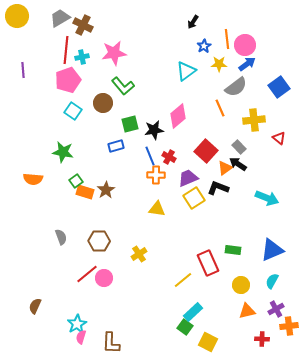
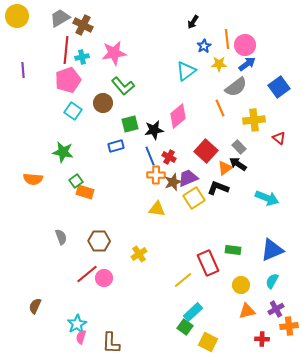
brown star at (106, 190): moved 67 px right, 8 px up; rotated 12 degrees clockwise
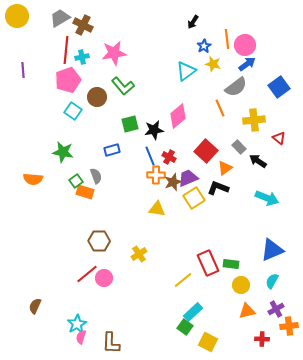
yellow star at (219, 64): moved 6 px left; rotated 14 degrees clockwise
brown circle at (103, 103): moved 6 px left, 6 px up
blue rectangle at (116, 146): moved 4 px left, 4 px down
black arrow at (238, 164): moved 20 px right, 3 px up
gray semicircle at (61, 237): moved 35 px right, 61 px up
green rectangle at (233, 250): moved 2 px left, 14 px down
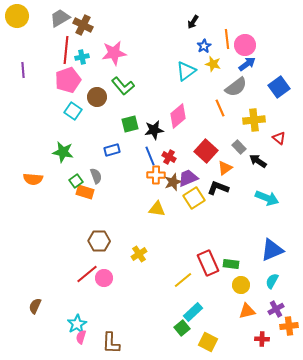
green square at (185, 327): moved 3 px left, 1 px down; rotated 14 degrees clockwise
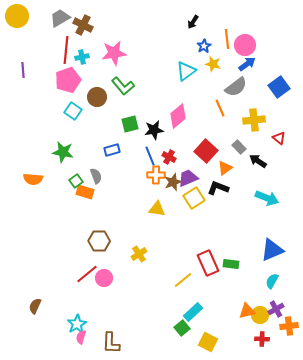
yellow circle at (241, 285): moved 19 px right, 30 px down
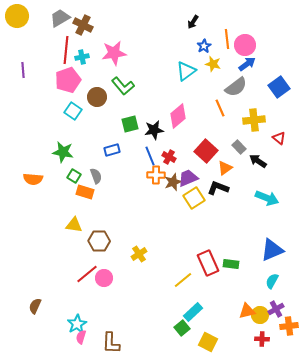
green square at (76, 181): moved 2 px left, 5 px up; rotated 24 degrees counterclockwise
yellow triangle at (157, 209): moved 83 px left, 16 px down
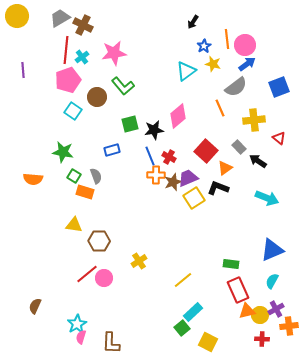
cyan cross at (82, 57): rotated 24 degrees counterclockwise
blue square at (279, 87): rotated 15 degrees clockwise
yellow cross at (139, 254): moved 7 px down
red rectangle at (208, 263): moved 30 px right, 27 px down
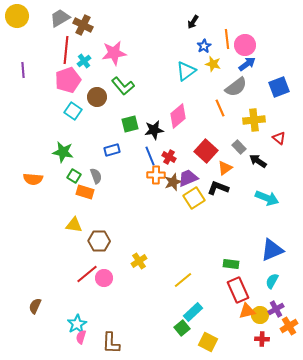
cyan cross at (82, 57): moved 2 px right, 4 px down
orange cross at (289, 326): rotated 24 degrees counterclockwise
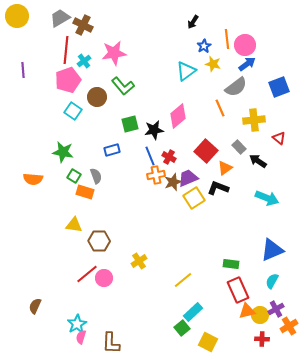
orange cross at (156, 175): rotated 12 degrees counterclockwise
